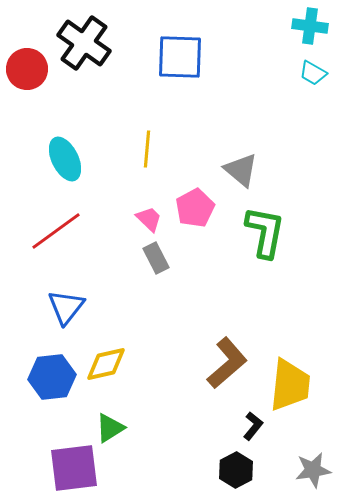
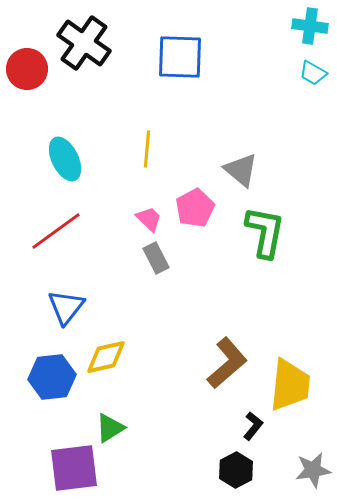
yellow diamond: moved 7 px up
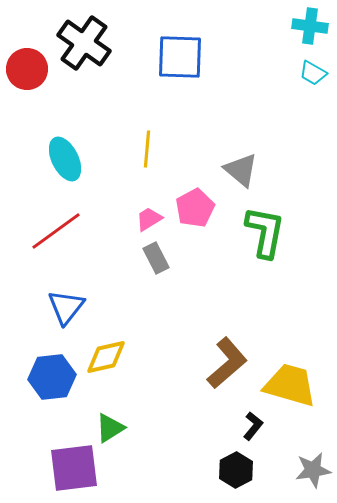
pink trapezoid: rotated 76 degrees counterclockwise
yellow trapezoid: rotated 80 degrees counterclockwise
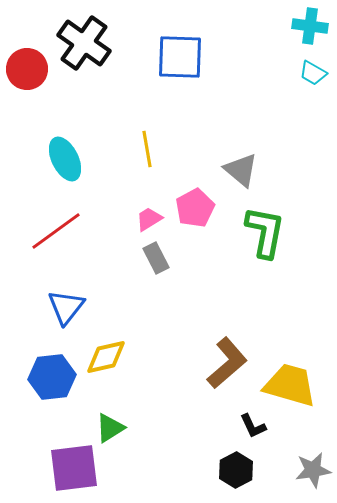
yellow line: rotated 15 degrees counterclockwise
black L-shape: rotated 116 degrees clockwise
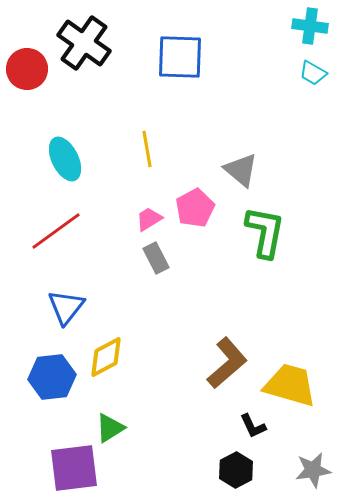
yellow diamond: rotated 15 degrees counterclockwise
